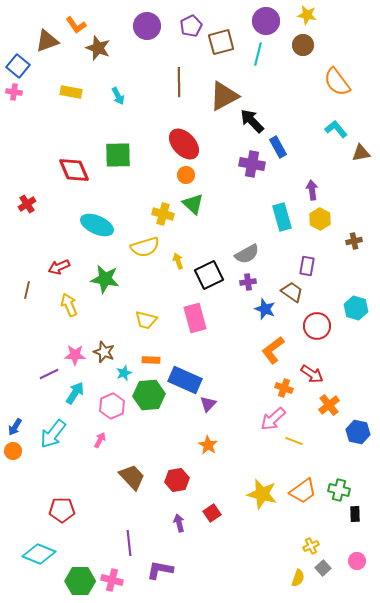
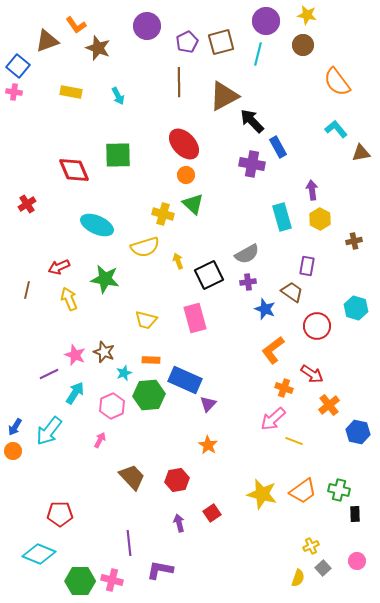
purple pentagon at (191, 26): moved 4 px left, 16 px down
yellow arrow at (69, 305): moved 6 px up
pink star at (75, 355): rotated 20 degrees clockwise
cyan arrow at (53, 434): moved 4 px left, 3 px up
red pentagon at (62, 510): moved 2 px left, 4 px down
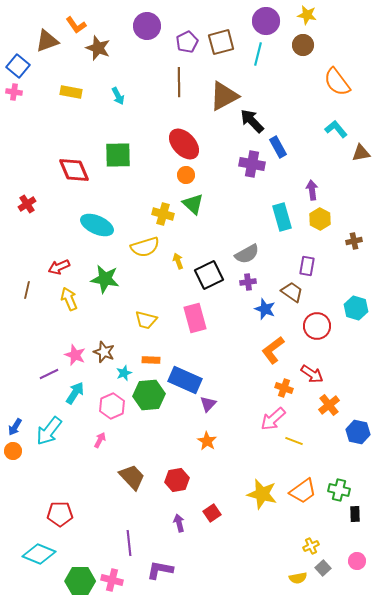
orange star at (208, 445): moved 1 px left, 4 px up
yellow semicircle at (298, 578): rotated 60 degrees clockwise
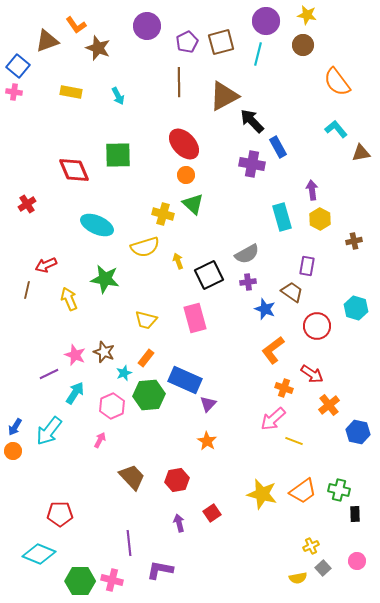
red arrow at (59, 267): moved 13 px left, 2 px up
orange rectangle at (151, 360): moved 5 px left, 2 px up; rotated 54 degrees counterclockwise
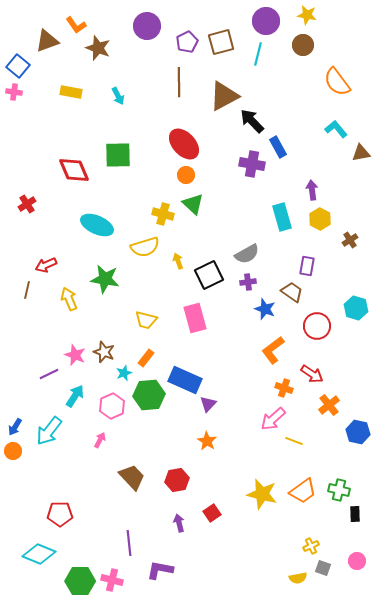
brown cross at (354, 241): moved 4 px left, 1 px up; rotated 21 degrees counterclockwise
cyan arrow at (75, 393): moved 3 px down
gray square at (323, 568): rotated 28 degrees counterclockwise
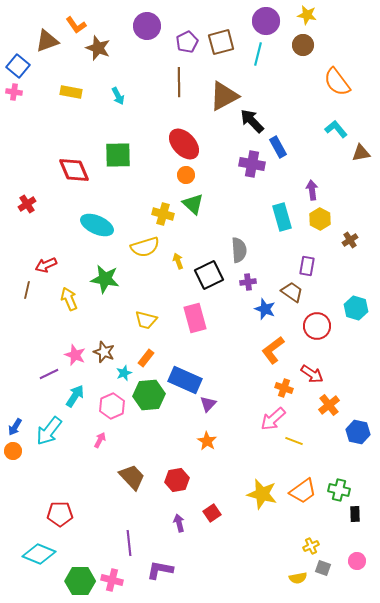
gray semicircle at (247, 254): moved 8 px left, 4 px up; rotated 65 degrees counterclockwise
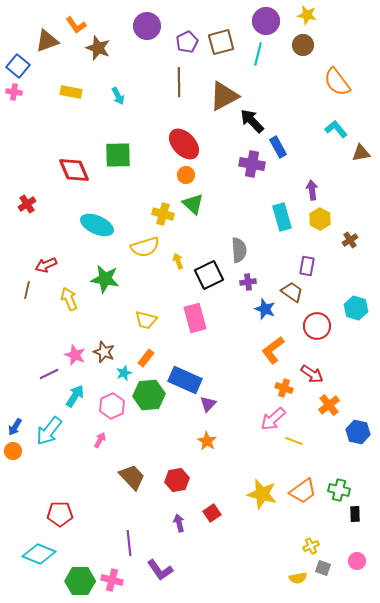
purple L-shape at (160, 570): rotated 136 degrees counterclockwise
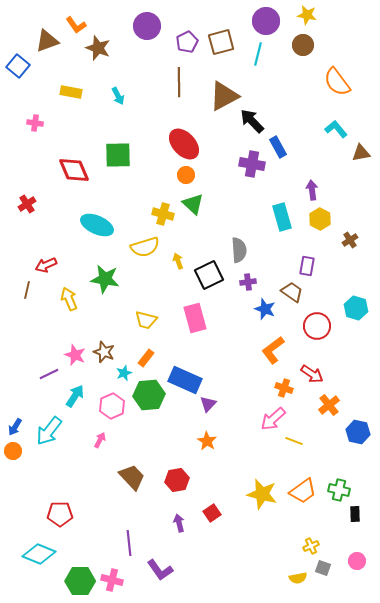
pink cross at (14, 92): moved 21 px right, 31 px down
